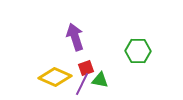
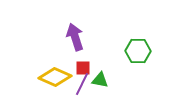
red square: moved 3 px left; rotated 21 degrees clockwise
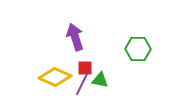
green hexagon: moved 2 px up
red square: moved 2 px right
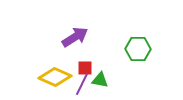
purple arrow: rotated 76 degrees clockwise
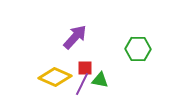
purple arrow: rotated 16 degrees counterclockwise
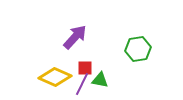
green hexagon: rotated 10 degrees counterclockwise
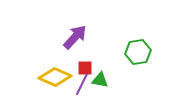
green hexagon: moved 3 px down
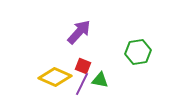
purple arrow: moved 4 px right, 5 px up
red square: moved 2 px left, 2 px up; rotated 21 degrees clockwise
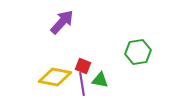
purple arrow: moved 17 px left, 10 px up
yellow diamond: rotated 12 degrees counterclockwise
purple line: rotated 35 degrees counterclockwise
